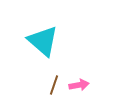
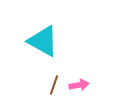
cyan triangle: rotated 12 degrees counterclockwise
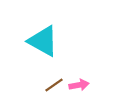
brown line: rotated 36 degrees clockwise
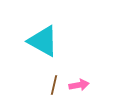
brown line: rotated 42 degrees counterclockwise
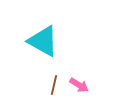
pink arrow: rotated 42 degrees clockwise
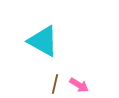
brown line: moved 1 px right, 1 px up
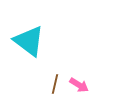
cyan triangle: moved 14 px left; rotated 8 degrees clockwise
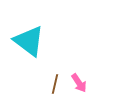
pink arrow: moved 2 px up; rotated 24 degrees clockwise
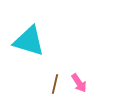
cyan triangle: rotated 20 degrees counterclockwise
